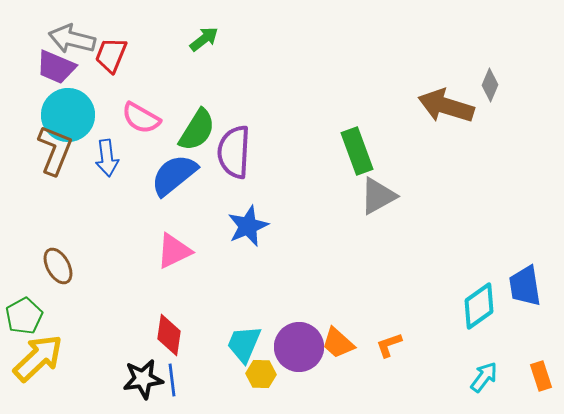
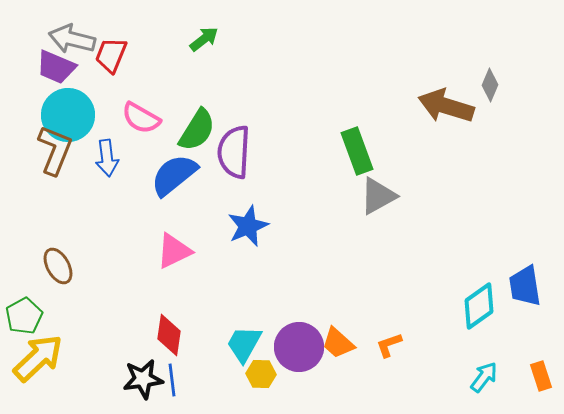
cyan trapezoid: rotated 6 degrees clockwise
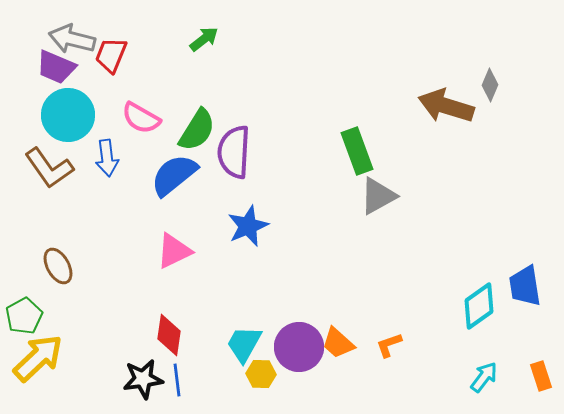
brown L-shape: moved 6 px left, 18 px down; rotated 123 degrees clockwise
blue line: moved 5 px right
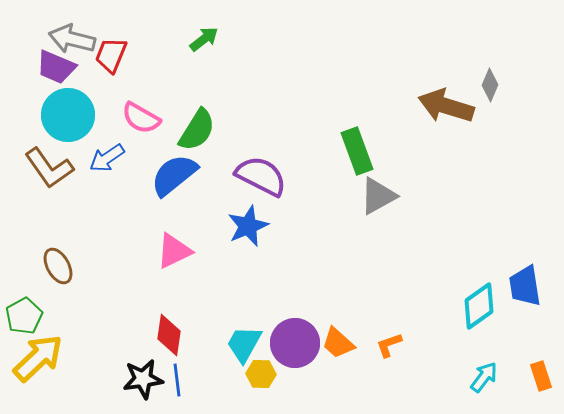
purple semicircle: moved 27 px right, 24 px down; rotated 114 degrees clockwise
blue arrow: rotated 63 degrees clockwise
purple circle: moved 4 px left, 4 px up
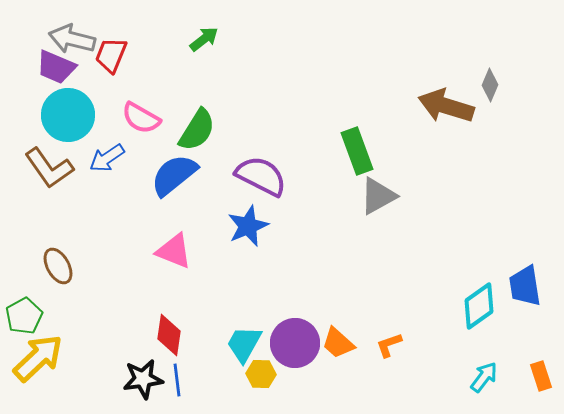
pink triangle: rotated 48 degrees clockwise
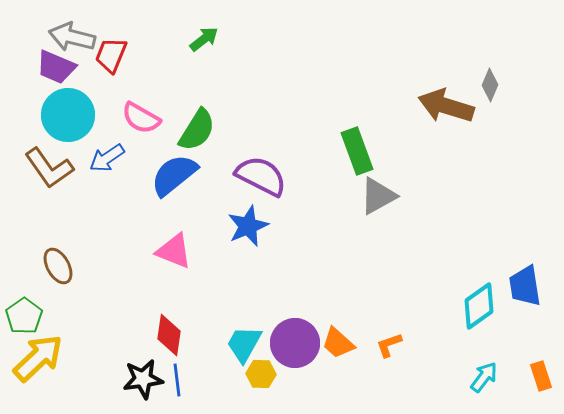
gray arrow: moved 2 px up
green pentagon: rotated 6 degrees counterclockwise
